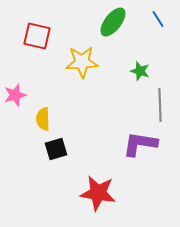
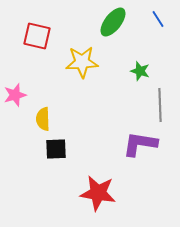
black square: rotated 15 degrees clockwise
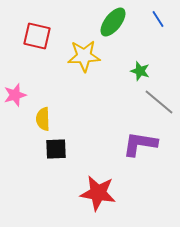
yellow star: moved 2 px right, 6 px up
gray line: moved 1 px left, 3 px up; rotated 48 degrees counterclockwise
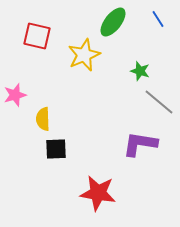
yellow star: moved 1 px up; rotated 20 degrees counterclockwise
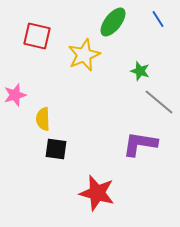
black square: rotated 10 degrees clockwise
red star: moved 1 px left; rotated 6 degrees clockwise
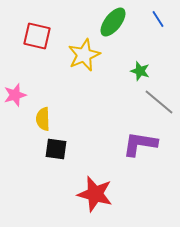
red star: moved 2 px left, 1 px down
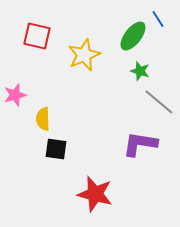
green ellipse: moved 20 px right, 14 px down
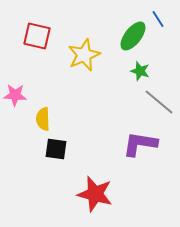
pink star: rotated 20 degrees clockwise
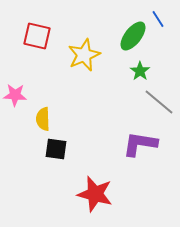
green star: rotated 18 degrees clockwise
